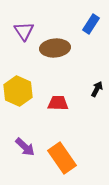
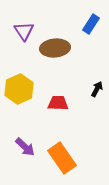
yellow hexagon: moved 1 px right, 2 px up; rotated 12 degrees clockwise
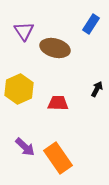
brown ellipse: rotated 20 degrees clockwise
orange rectangle: moved 4 px left
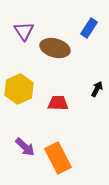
blue rectangle: moved 2 px left, 4 px down
orange rectangle: rotated 8 degrees clockwise
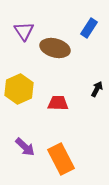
orange rectangle: moved 3 px right, 1 px down
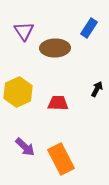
brown ellipse: rotated 16 degrees counterclockwise
yellow hexagon: moved 1 px left, 3 px down
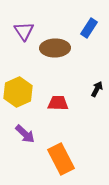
purple arrow: moved 13 px up
